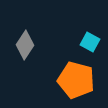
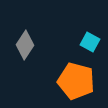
orange pentagon: moved 1 px down
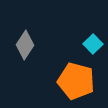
cyan square: moved 3 px right, 2 px down; rotated 18 degrees clockwise
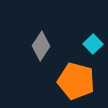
gray diamond: moved 16 px right, 1 px down
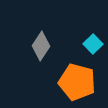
orange pentagon: moved 1 px right, 1 px down
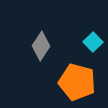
cyan square: moved 2 px up
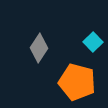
gray diamond: moved 2 px left, 2 px down
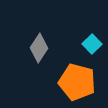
cyan square: moved 1 px left, 2 px down
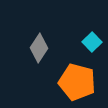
cyan square: moved 2 px up
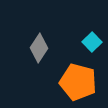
orange pentagon: moved 1 px right
